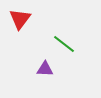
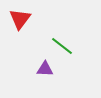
green line: moved 2 px left, 2 px down
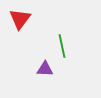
green line: rotated 40 degrees clockwise
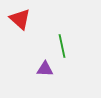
red triangle: rotated 25 degrees counterclockwise
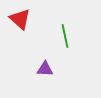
green line: moved 3 px right, 10 px up
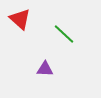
green line: moved 1 px left, 2 px up; rotated 35 degrees counterclockwise
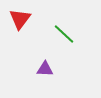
red triangle: rotated 25 degrees clockwise
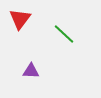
purple triangle: moved 14 px left, 2 px down
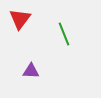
green line: rotated 25 degrees clockwise
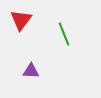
red triangle: moved 1 px right, 1 px down
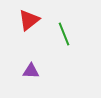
red triangle: moved 8 px right; rotated 15 degrees clockwise
